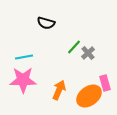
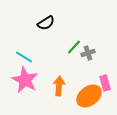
black semicircle: rotated 48 degrees counterclockwise
gray cross: rotated 24 degrees clockwise
cyan line: rotated 42 degrees clockwise
pink star: moved 2 px right; rotated 28 degrees clockwise
orange arrow: moved 4 px up; rotated 18 degrees counterclockwise
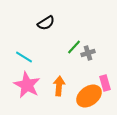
pink star: moved 2 px right, 5 px down
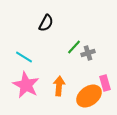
black semicircle: rotated 30 degrees counterclockwise
pink star: moved 1 px left
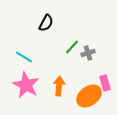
green line: moved 2 px left
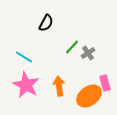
gray cross: rotated 16 degrees counterclockwise
orange arrow: rotated 12 degrees counterclockwise
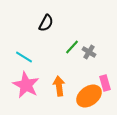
gray cross: moved 1 px right, 1 px up; rotated 24 degrees counterclockwise
